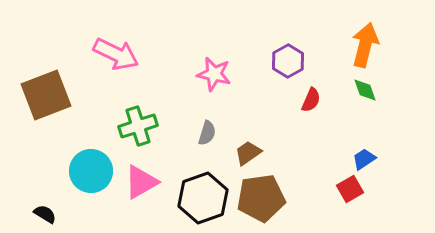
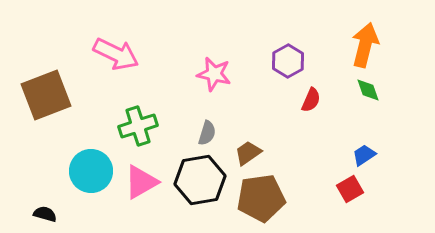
green diamond: moved 3 px right
blue trapezoid: moved 4 px up
black hexagon: moved 3 px left, 18 px up; rotated 9 degrees clockwise
black semicircle: rotated 15 degrees counterclockwise
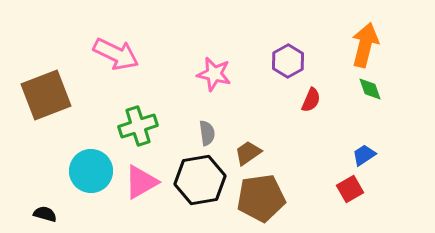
green diamond: moved 2 px right, 1 px up
gray semicircle: rotated 25 degrees counterclockwise
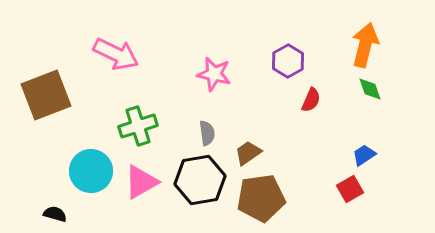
black semicircle: moved 10 px right
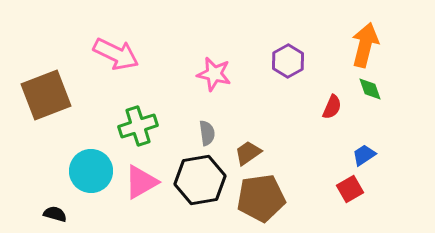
red semicircle: moved 21 px right, 7 px down
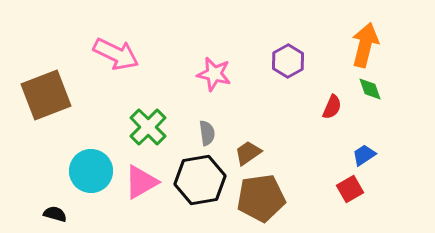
green cross: moved 10 px right, 1 px down; rotated 27 degrees counterclockwise
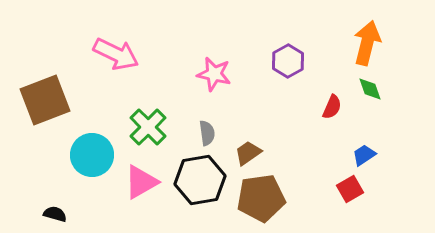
orange arrow: moved 2 px right, 2 px up
brown square: moved 1 px left, 5 px down
cyan circle: moved 1 px right, 16 px up
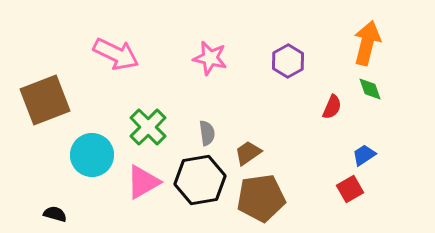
pink star: moved 4 px left, 16 px up
pink triangle: moved 2 px right
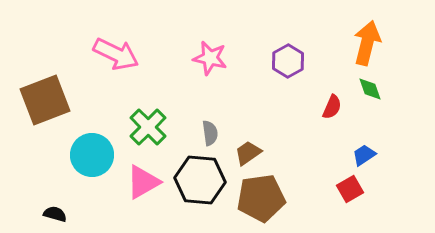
gray semicircle: moved 3 px right
black hexagon: rotated 15 degrees clockwise
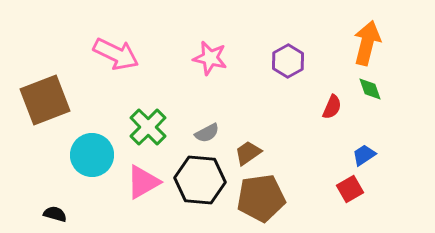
gray semicircle: moved 3 px left; rotated 70 degrees clockwise
